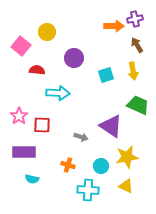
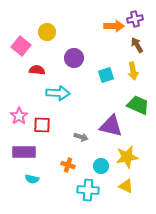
purple triangle: rotated 20 degrees counterclockwise
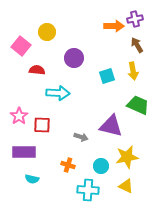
cyan square: moved 1 px right, 1 px down
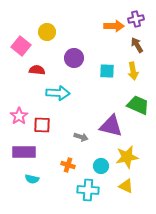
purple cross: moved 1 px right
cyan square: moved 5 px up; rotated 21 degrees clockwise
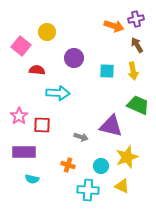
orange arrow: rotated 18 degrees clockwise
yellow star: rotated 10 degrees counterclockwise
yellow triangle: moved 4 px left
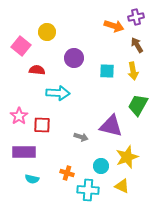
purple cross: moved 2 px up
green trapezoid: rotated 85 degrees counterclockwise
orange cross: moved 1 px left, 8 px down
